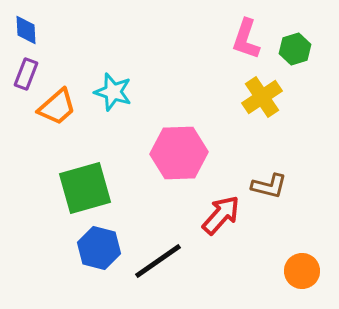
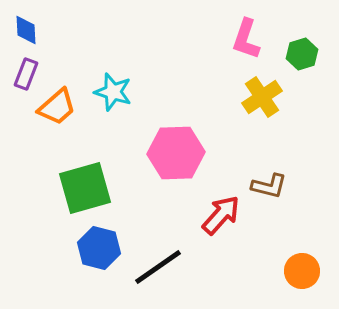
green hexagon: moved 7 px right, 5 px down
pink hexagon: moved 3 px left
black line: moved 6 px down
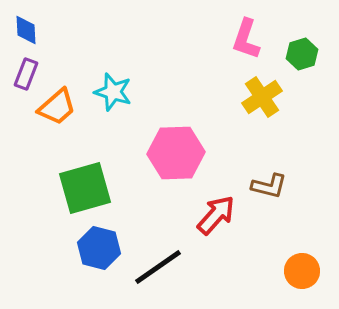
red arrow: moved 5 px left
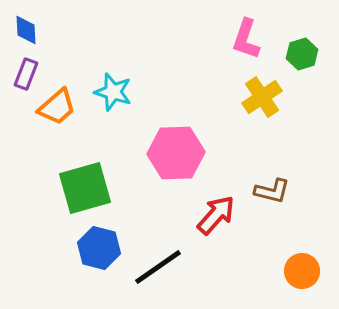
brown L-shape: moved 3 px right, 5 px down
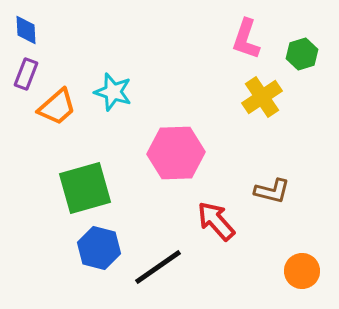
red arrow: moved 6 px down; rotated 84 degrees counterclockwise
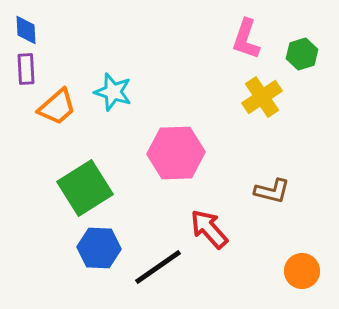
purple rectangle: moved 5 px up; rotated 24 degrees counterclockwise
green square: rotated 16 degrees counterclockwise
red arrow: moved 7 px left, 8 px down
blue hexagon: rotated 12 degrees counterclockwise
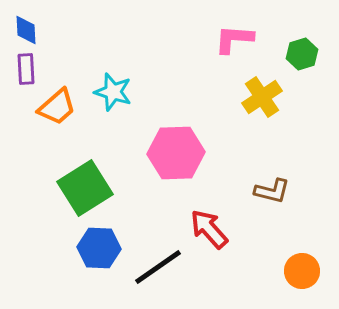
pink L-shape: moved 12 px left; rotated 75 degrees clockwise
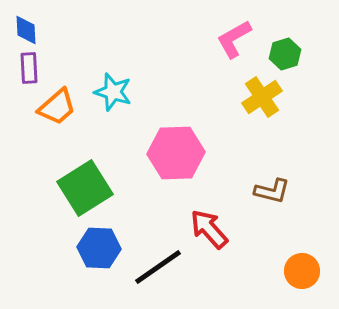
pink L-shape: rotated 33 degrees counterclockwise
green hexagon: moved 17 px left
purple rectangle: moved 3 px right, 1 px up
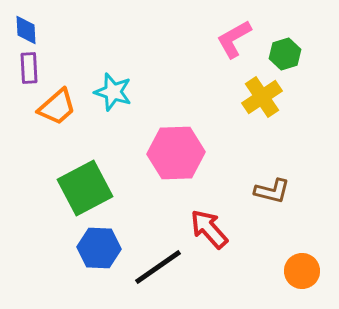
green square: rotated 4 degrees clockwise
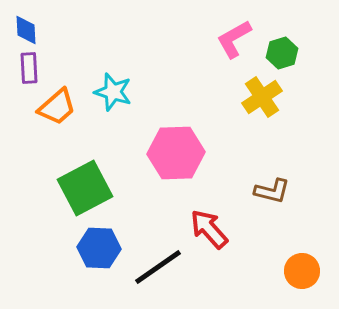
green hexagon: moved 3 px left, 1 px up
